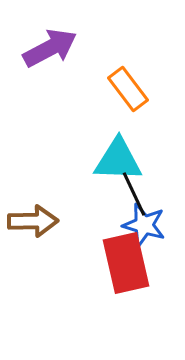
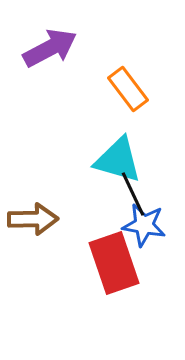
cyan triangle: rotated 14 degrees clockwise
black line: moved 1 px left
brown arrow: moved 2 px up
blue star: rotated 6 degrees counterclockwise
red rectangle: moved 12 px left; rotated 6 degrees counterclockwise
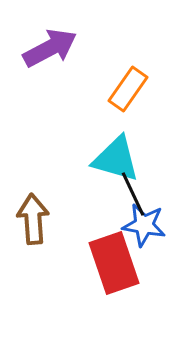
orange rectangle: rotated 72 degrees clockwise
cyan triangle: moved 2 px left, 1 px up
brown arrow: rotated 93 degrees counterclockwise
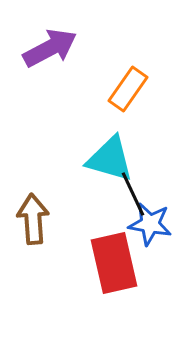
cyan triangle: moved 6 px left
blue star: moved 6 px right, 1 px up
red rectangle: rotated 6 degrees clockwise
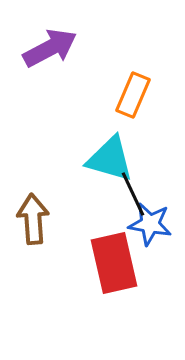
orange rectangle: moved 5 px right, 6 px down; rotated 12 degrees counterclockwise
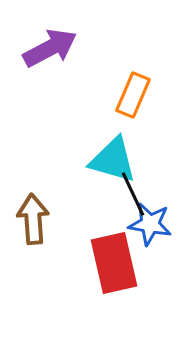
cyan triangle: moved 3 px right, 1 px down
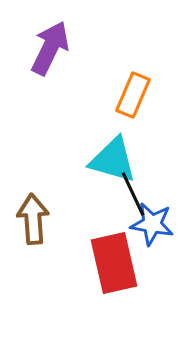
purple arrow: rotated 36 degrees counterclockwise
blue star: moved 2 px right
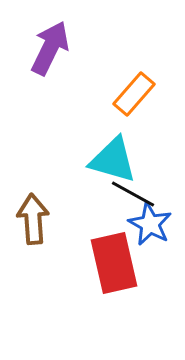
orange rectangle: moved 1 px right, 1 px up; rotated 18 degrees clockwise
black line: rotated 36 degrees counterclockwise
blue star: moved 2 px left; rotated 18 degrees clockwise
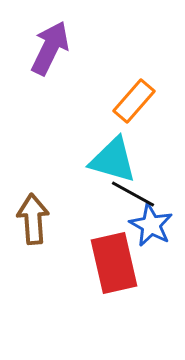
orange rectangle: moved 7 px down
blue star: moved 1 px right, 1 px down
